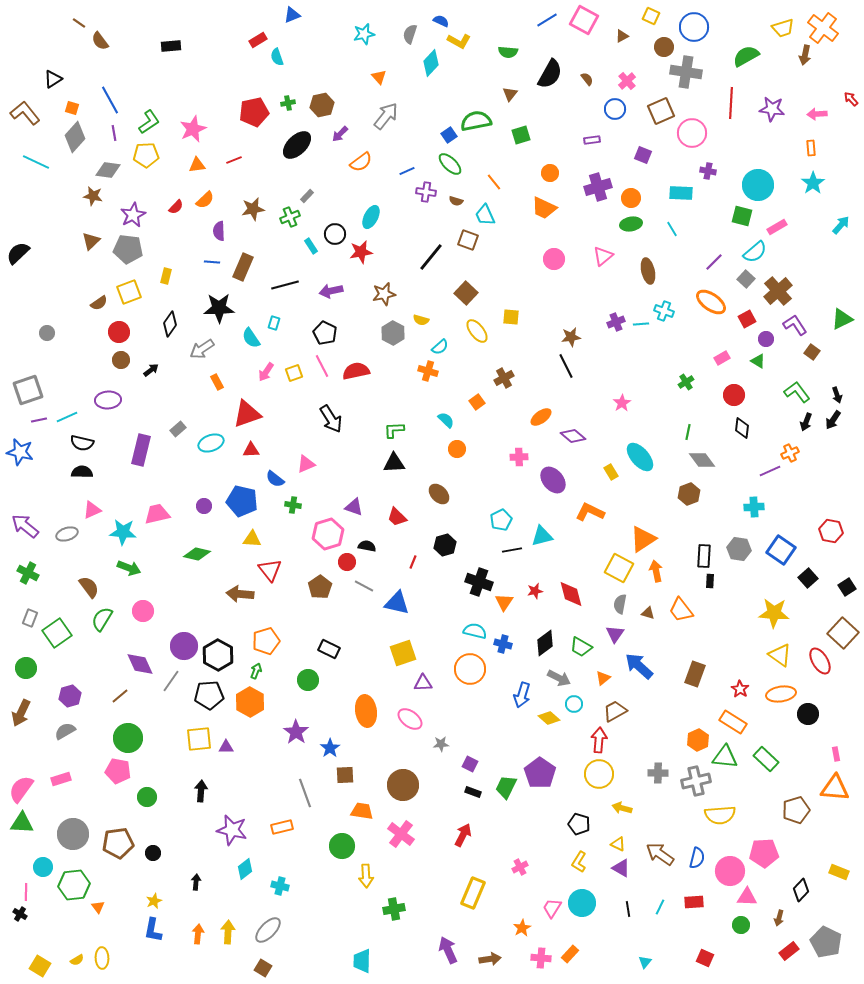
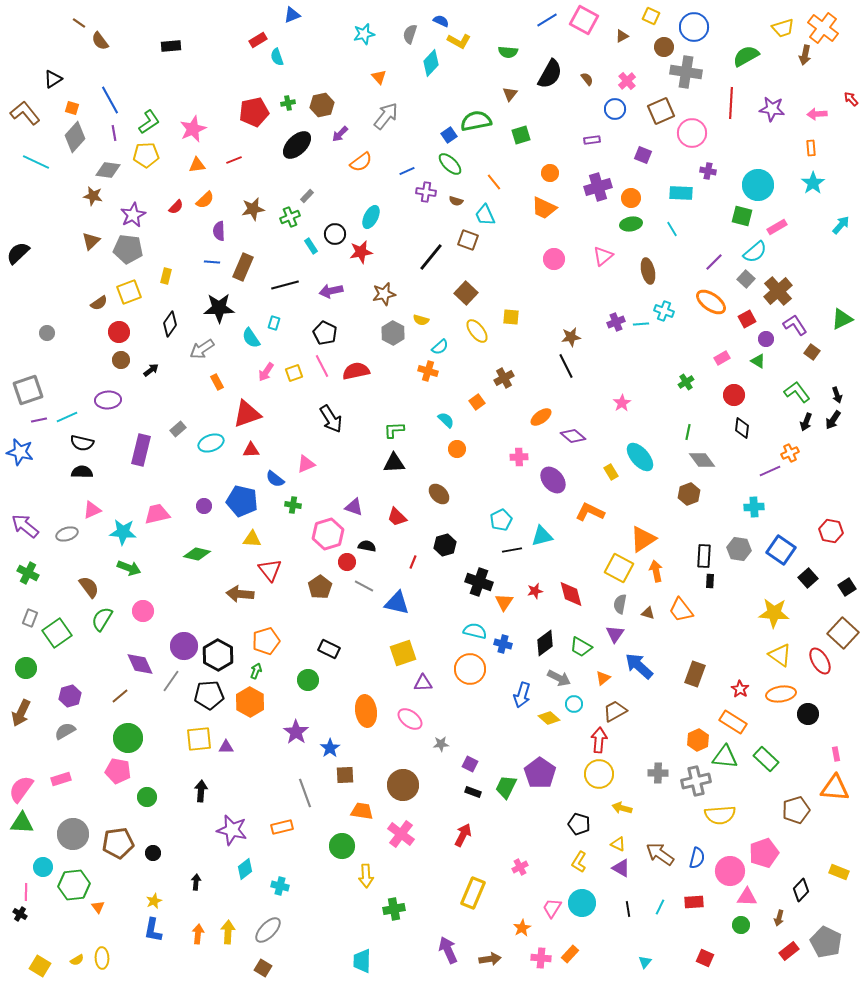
pink pentagon at (764, 853): rotated 16 degrees counterclockwise
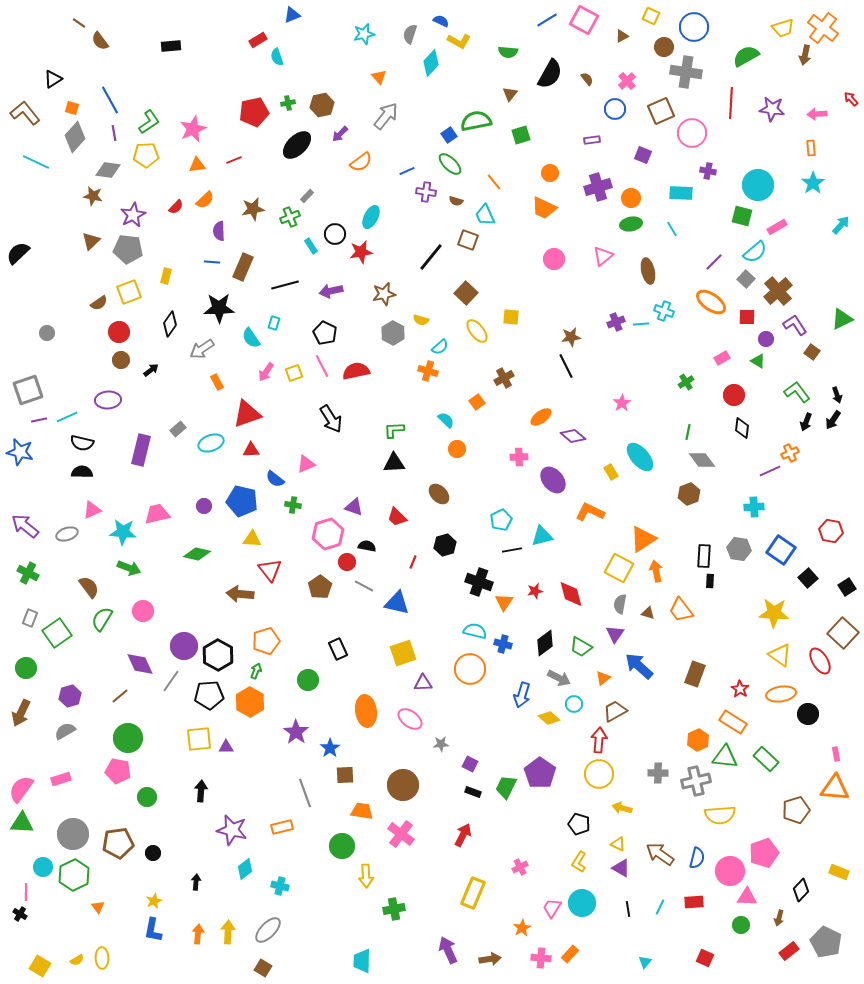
red square at (747, 319): moved 2 px up; rotated 30 degrees clockwise
black rectangle at (329, 649): moved 9 px right; rotated 40 degrees clockwise
green hexagon at (74, 885): moved 10 px up; rotated 20 degrees counterclockwise
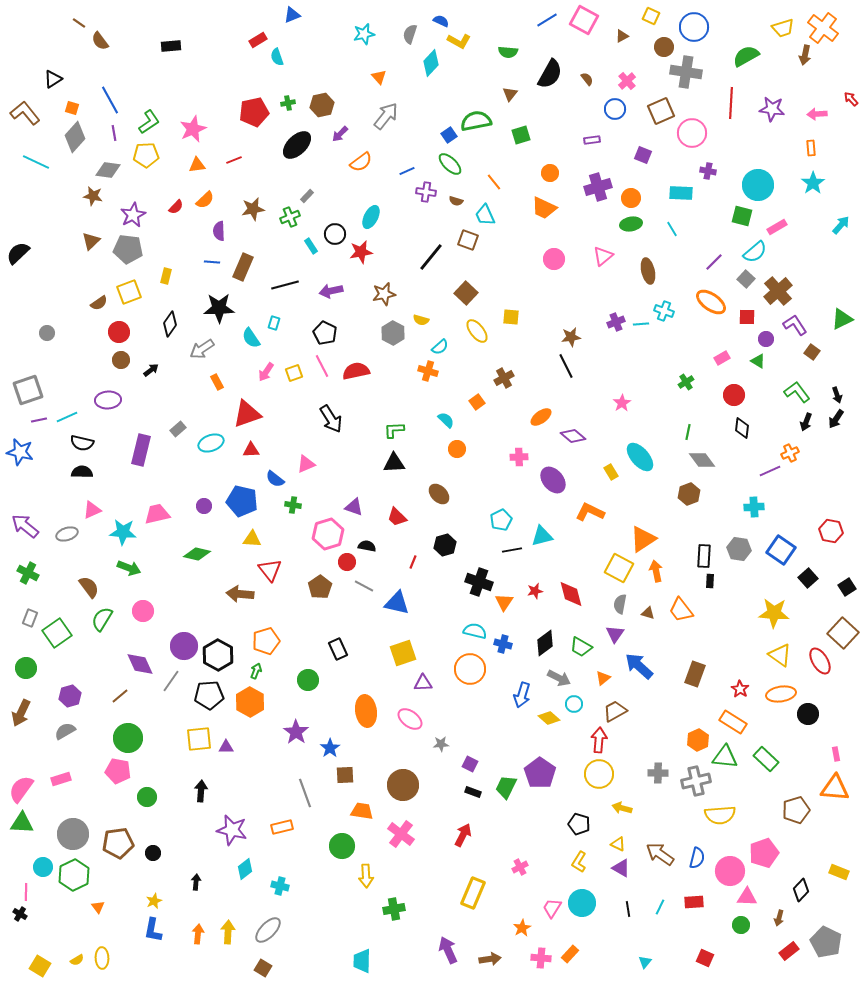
black arrow at (833, 420): moved 3 px right, 1 px up
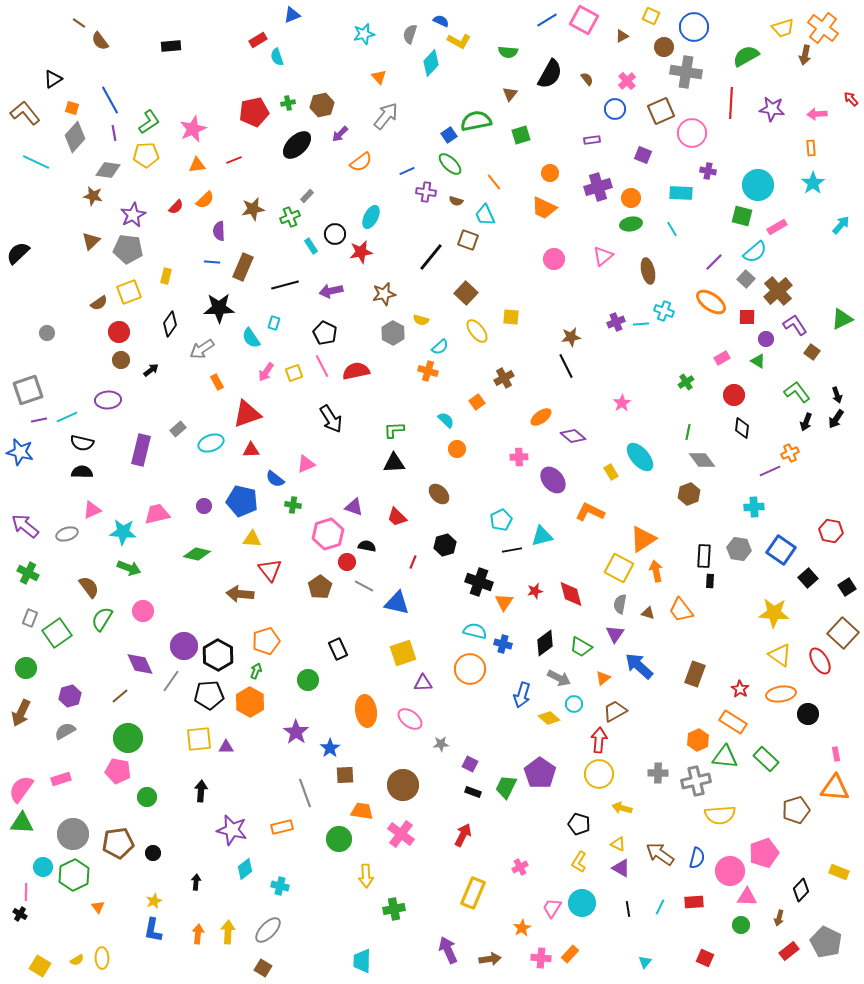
green circle at (342, 846): moved 3 px left, 7 px up
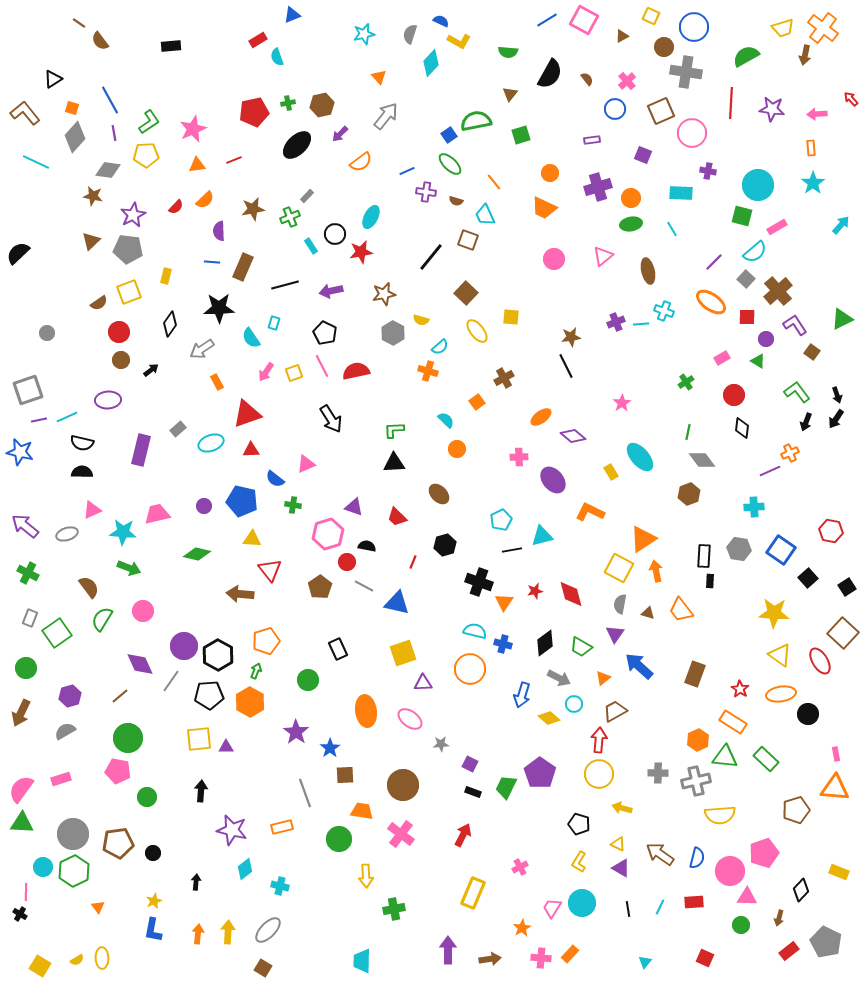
green hexagon at (74, 875): moved 4 px up
purple arrow at (448, 950): rotated 24 degrees clockwise
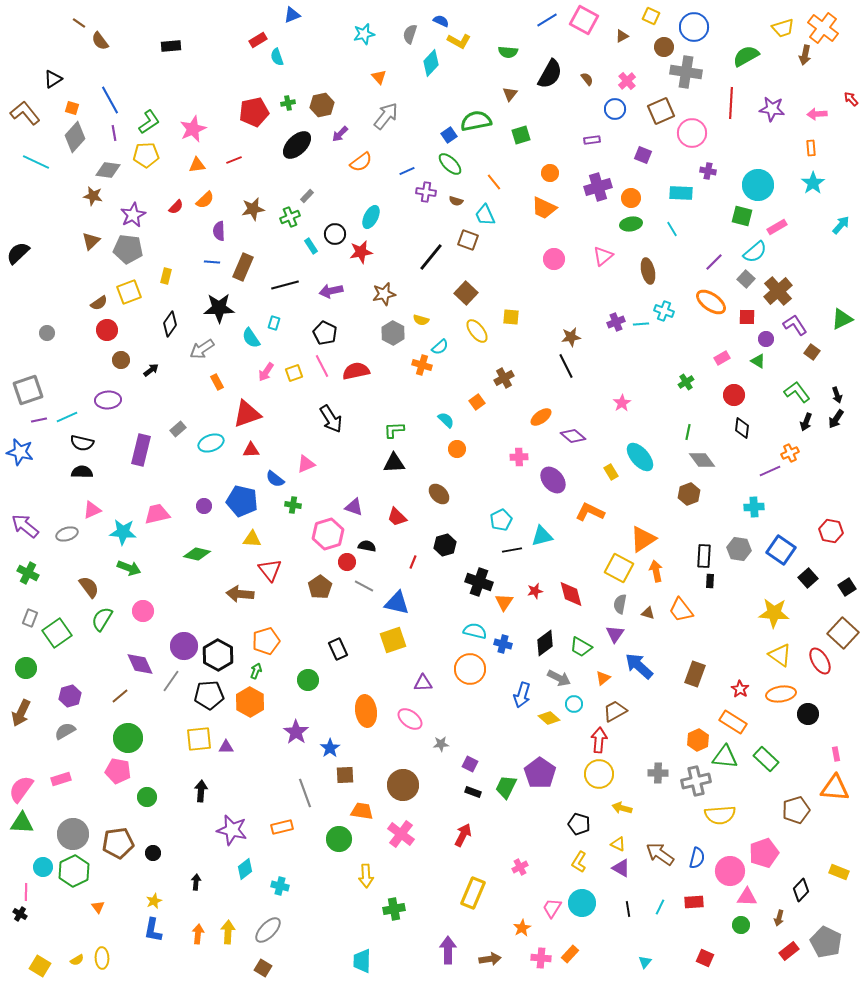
red circle at (119, 332): moved 12 px left, 2 px up
orange cross at (428, 371): moved 6 px left, 6 px up
yellow square at (403, 653): moved 10 px left, 13 px up
